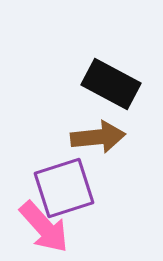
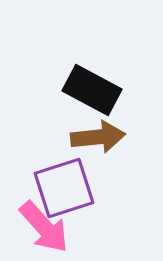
black rectangle: moved 19 px left, 6 px down
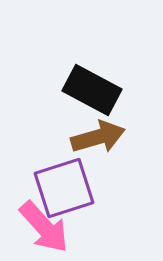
brown arrow: rotated 10 degrees counterclockwise
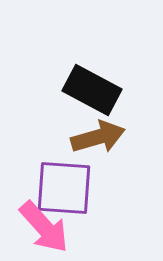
purple square: rotated 22 degrees clockwise
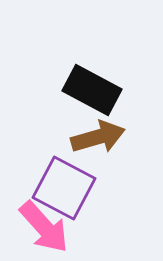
purple square: rotated 24 degrees clockwise
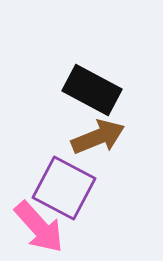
brown arrow: rotated 6 degrees counterclockwise
pink arrow: moved 5 px left
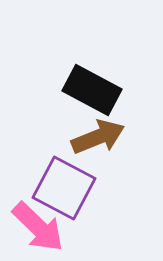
pink arrow: moved 1 px left; rotated 4 degrees counterclockwise
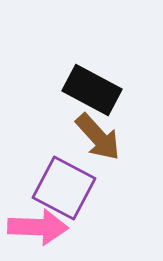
brown arrow: rotated 70 degrees clockwise
pink arrow: rotated 42 degrees counterclockwise
